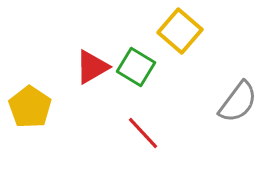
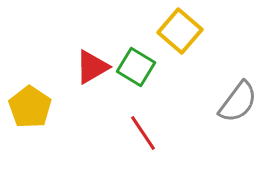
red line: rotated 9 degrees clockwise
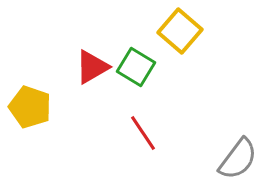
gray semicircle: moved 57 px down
yellow pentagon: rotated 15 degrees counterclockwise
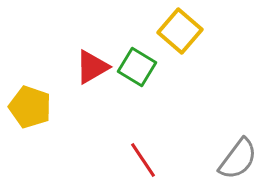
green square: moved 1 px right
red line: moved 27 px down
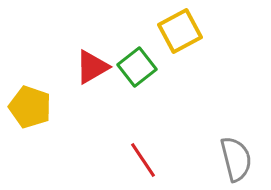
yellow square: rotated 21 degrees clockwise
green square: rotated 21 degrees clockwise
gray semicircle: moved 2 px left; rotated 51 degrees counterclockwise
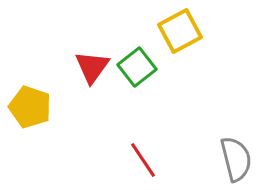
red triangle: rotated 24 degrees counterclockwise
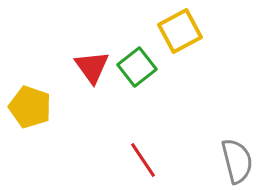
red triangle: rotated 12 degrees counterclockwise
gray semicircle: moved 1 px right, 2 px down
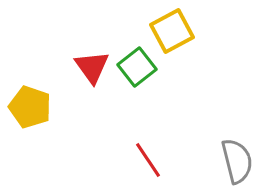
yellow square: moved 8 px left
red line: moved 5 px right
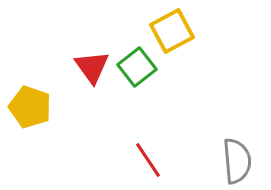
gray semicircle: rotated 9 degrees clockwise
